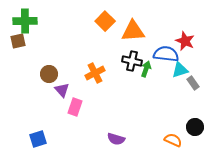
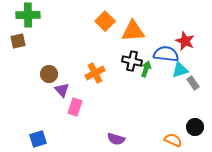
green cross: moved 3 px right, 6 px up
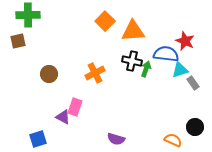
purple triangle: moved 1 px right, 27 px down; rotated 21 degrees counterclockwise
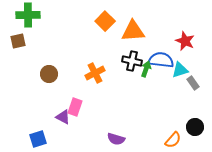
blue semicircle: moved 5 px left, 6 px down
orange semicircle: rotated 108 degrees clockwise
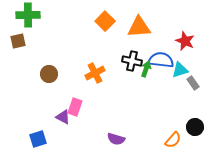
orange triangle: moved 6 px right, 4 px up
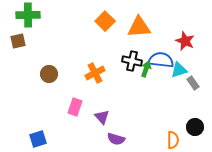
cyan triangle: moved 1 px left
purple triangle: moved 39 px right; rotated 21 degrees clockwise
orange semicircle: rotated 42 degrees counterclockwise
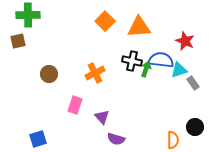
pink rectangle: moved 2 px up
